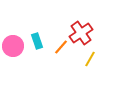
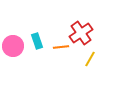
orange line: rotated 42 degrees clockwise
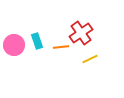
pink circle: moved 1 px right, 1 px up
yellow line: rotated 35 degrees clockwise
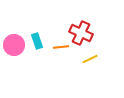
red cross: rotated 30 degrees counterclockwise
